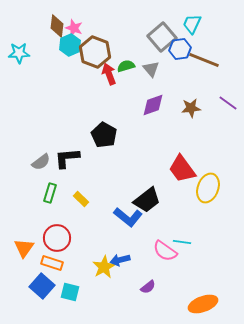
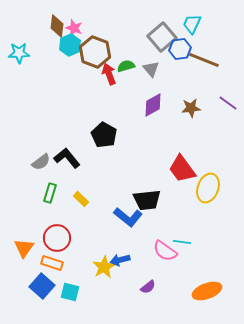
purple diamond: rotated 10 degrees counterclockwise
black L-shape: rotated 56 degrees clockwise
black trapezoid: rotated 32 degrees clockwise
orange ellipse: moved 4 px right, 13 px up
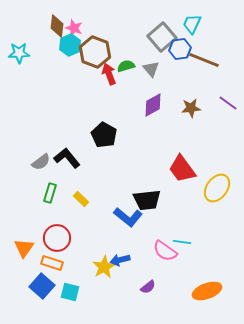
yellow ellipse: moved 9 px right; rotated 16 degrees clockwise
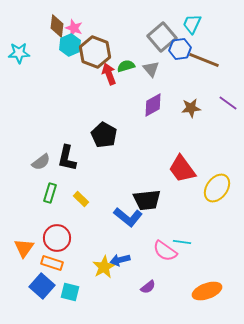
black L-shape: rotated 128 degrees counterclockwise
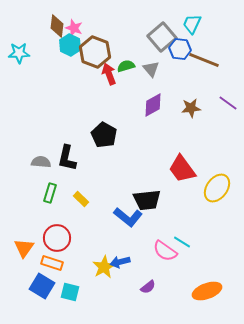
cyan hexagon: rotated 10 degrees counterclockwise
blue hexagon: rotated 15 degrees clockwise
gray semicircle: rotated 138 degrees counterclockwise
cyan line: rotated 24 degrees clockwise
blue arrow: moved 2 px down
blue square: rotated 10 degrees counterclockwise
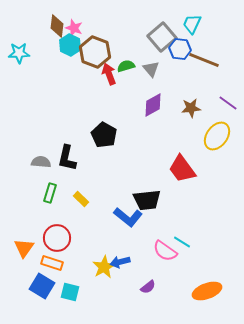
yellow ellipse: moved 52 px up
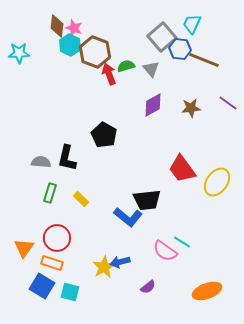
yellow ellipse: moved 46 px down
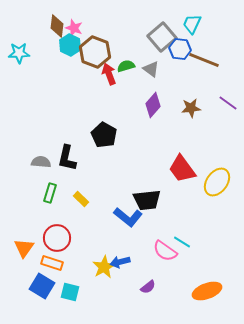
gray triangle: rotated 12 degrees counterclockwise
purple diamond: rotated 20 degrees counterclockwise
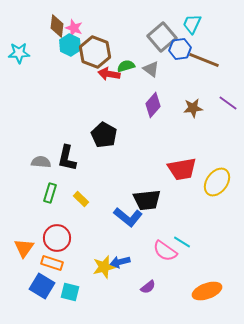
blue hexagon: rotated 15 degrees counterclockwise
red arrow: rotated 60 degrees counterclockwise
brown star: moved 2 px right
red trapezoid: rotated 64 degrees counterclockwise
yellow star: rotated 15 degrees clockwise
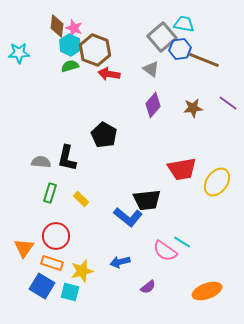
cyan trapezoid: moved 8 px left; rotated 75 degrees clockwise
brown hexagon: moved 2 px up
green semicircle: moved 56 px left
red circle: moved 1 px left, 2 px up
yellow star: moved 22 px left, 4 px down
